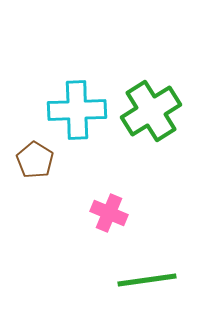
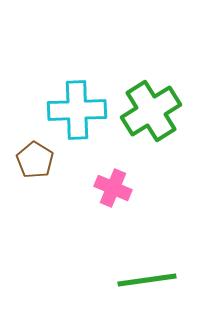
pink cross: moved 4 px right, 25 px up
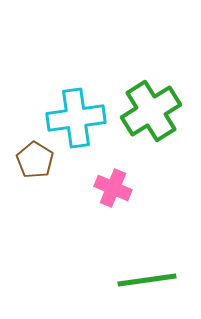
cyan cross: moved 1 px left, 8 px down; rotated 6 degrees counterclockwise
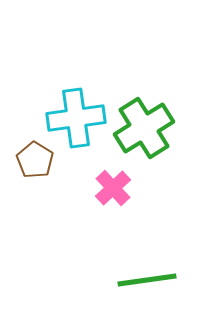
green cross: moved 7 px left, 17 px down
pink cross: rotated 24 degrees clockwise
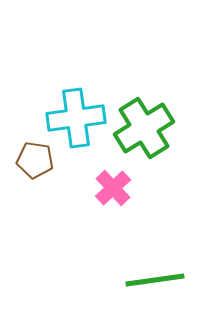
brown pentagon: rotated 24 degrees counterclockwise
green line: moved 8 px right
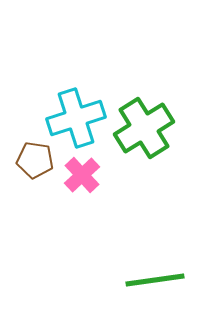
cyan cross: rotated 10 degrees counterclockwise
pink cross: moved 31 px left, 13 px up
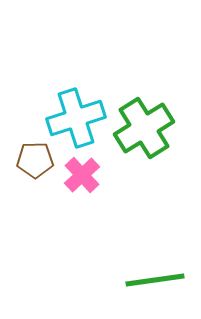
brown pentagon: rotated 9 degrees counterclockwise
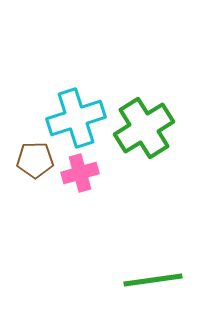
pink cross: moved 2 px left, 2 px up; rotated 27 degrees clockwise
green line: moved 2 px left
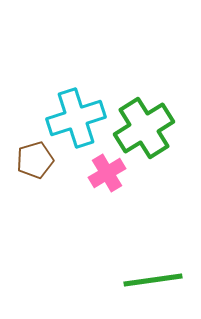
brown pentagon: rotated 15 degrees counterclockwise
pink cross: moved 27 px right; rotated 15 degrees counterclockwise
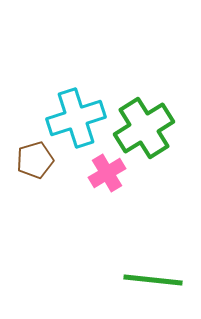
green line: rotated 14 degrees clockwise
